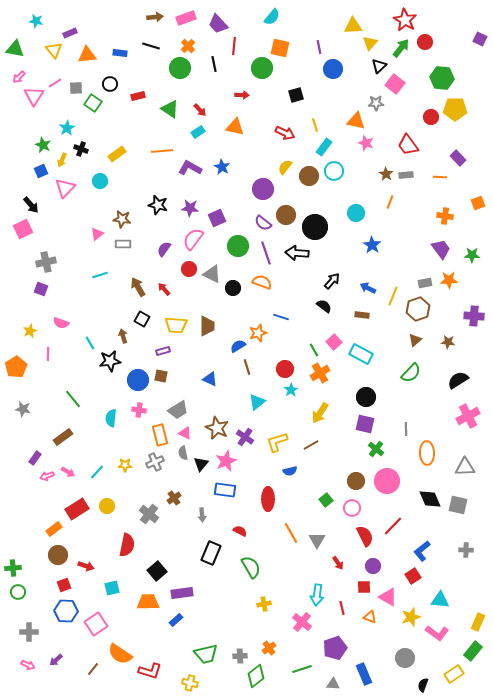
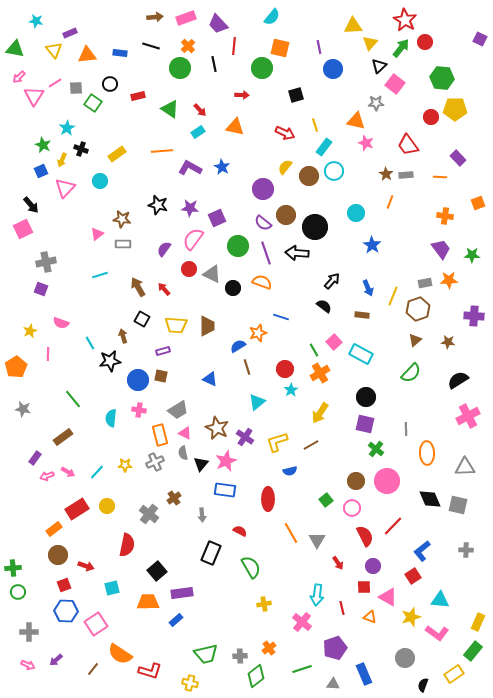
blue arrow at (368, 288): rotated 140 degrees counterclockwise
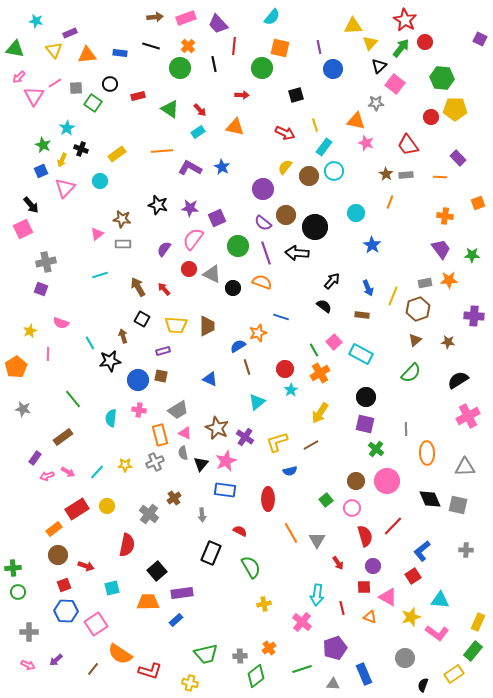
red semicircle at (365, 536): rotated 10 degrees clockwise
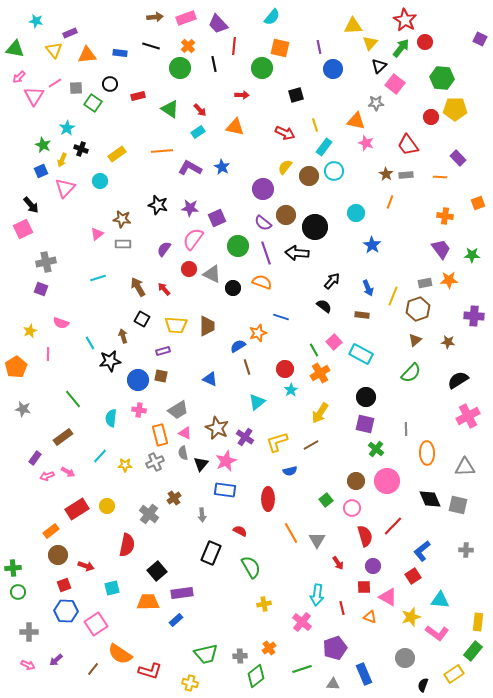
cyan line at (100, 275): moved 2 px left, 3 px down
cyan line at (97, 472): moved 3 px right, 16 px up
orange rectangle at (54, 529): moved 3 px left, 2 px down
yellow rectangle at (478, 622): rotated 18 degrees counterclockwise
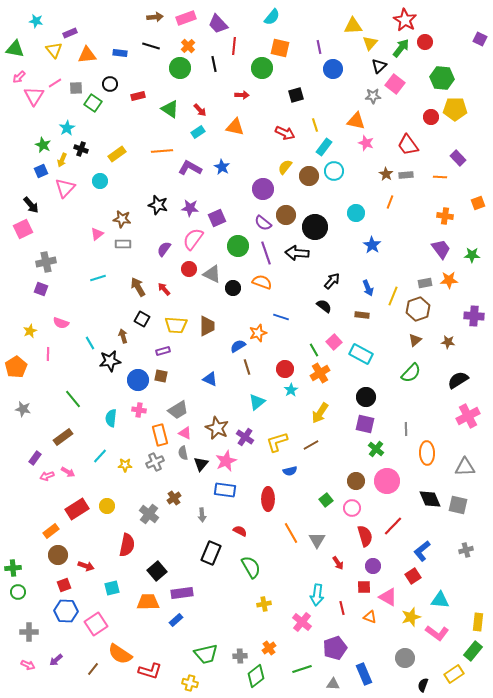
gray star at (376, 103): moved 3 px left, 7 px up
gray cross at (466, 550): rotated 16 degrees counterclockwise
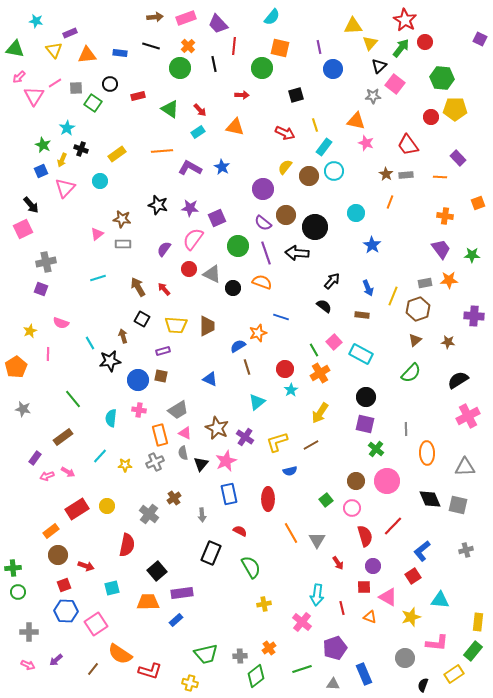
blue rectangle at (225, 490): moved 4 px right, 4 px down; rotated 70 degrees clockwise
pink L-shape at (437, 633): moved 10 px down; rotated 30 degrees counterclockwise
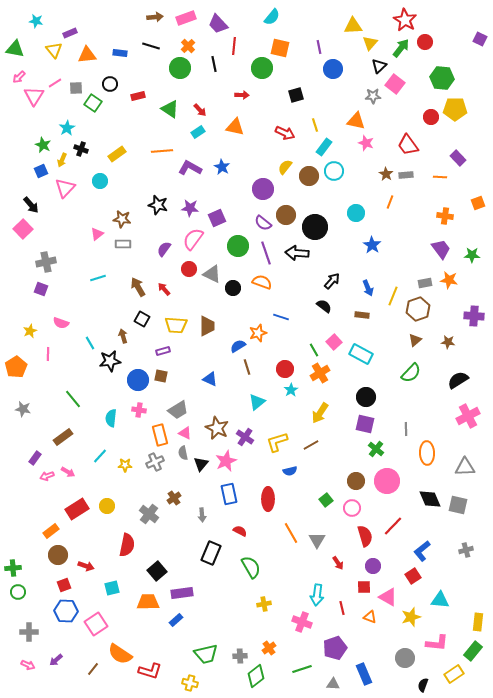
pink square at (23, 229): rotated 18 degrees counterclockwise
orange star at (449, 280): rotated 12 degrees clockwise
pink cross at (302, 622): rotated 18 degrees counterclockwise
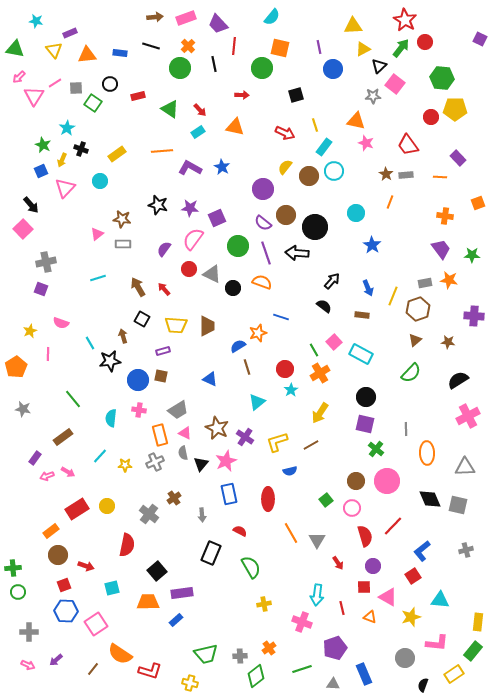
yellow triangle at (370, 43): moved 7 px left, 6 px down; rotated 21 degrees clockwise
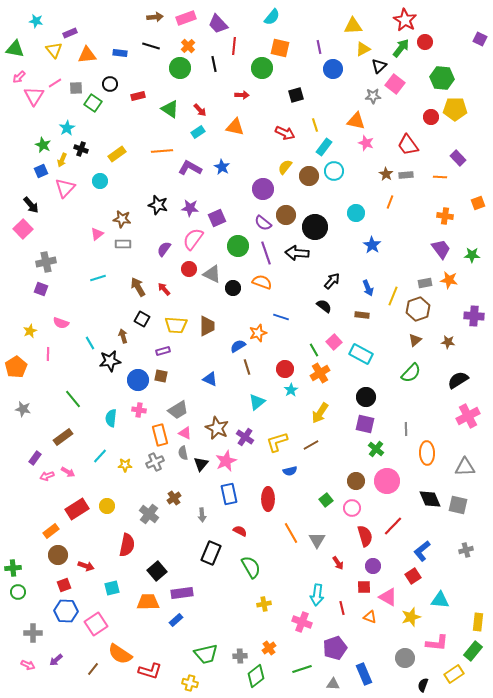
gray cross at (29, 632): moved 4 px right, 1 px down
